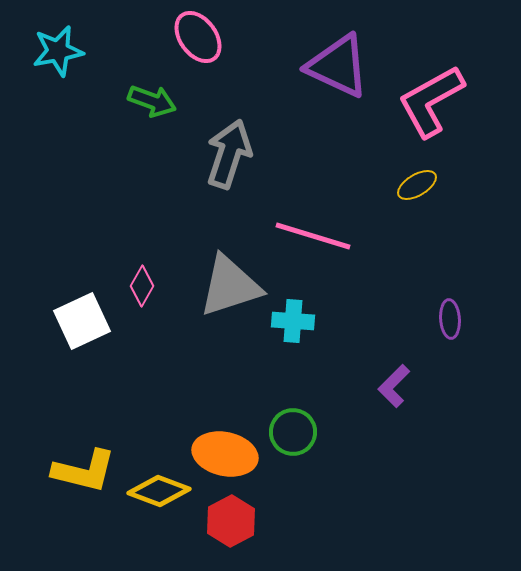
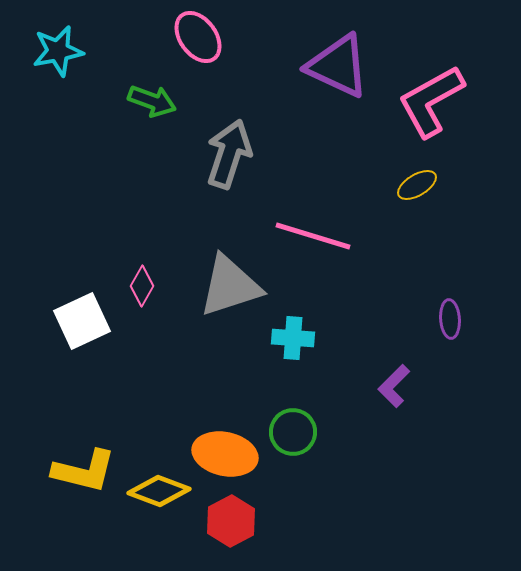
cyan cross: moved 17 px down
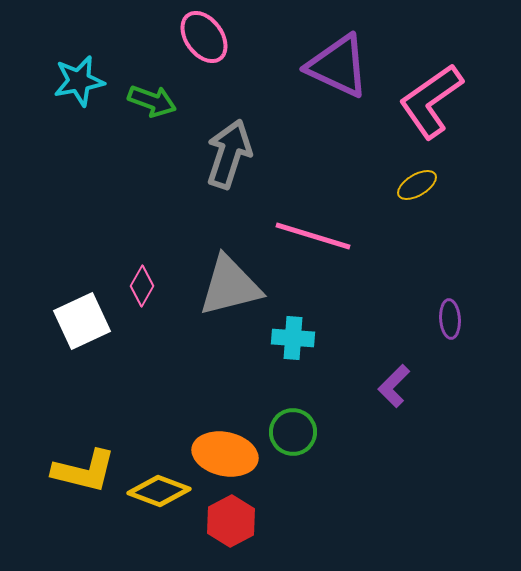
pink ellipse: moved 6 px right
cyan star: moved 21 px right, 30 px down
pink L-shape: rotated 6 degrees counterclockwise
gray triangle: rotated 4 degrees clockwise
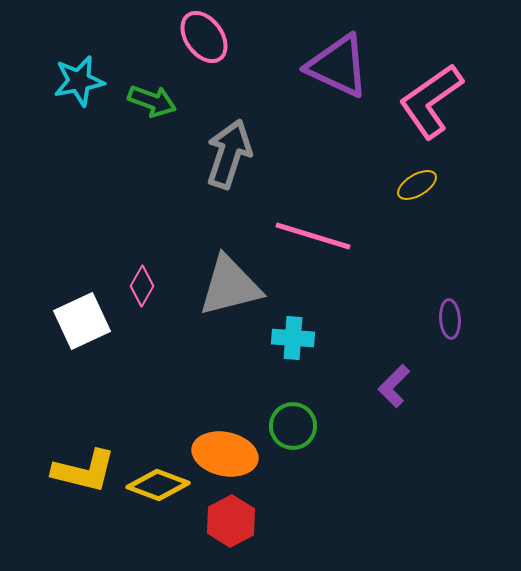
green circle: moved 6 px up
yellow diamond: moved 1 px left, 6 px up
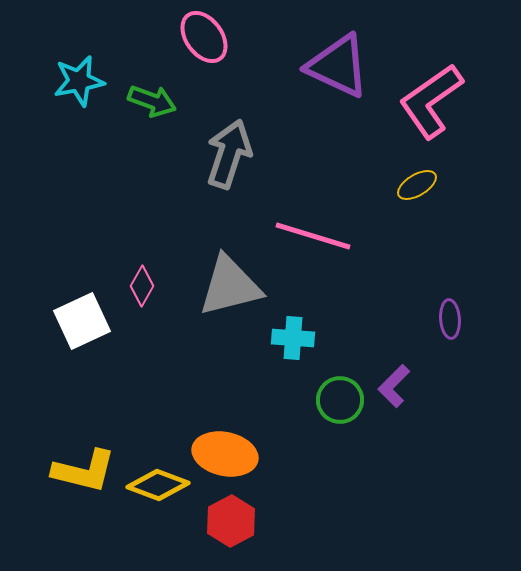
green circle: moved 47 px right, 26 px up
